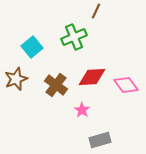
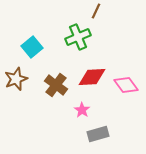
green cross: moved 4 px right
gray rectangle: moved 2 px left, 6 px up
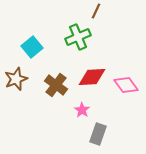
gray rectangle: rotated 55 degrees counterclockwise
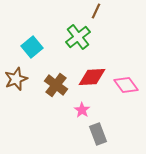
green cross: rotated 15 degrees counterclockwise
gray rectangle: rotated 40 degrees counterclockwise
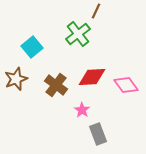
green cross: moved 3 px up
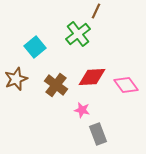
cyan square: moved 3 px right
pink star: rotated 21 degrees counterclockwise
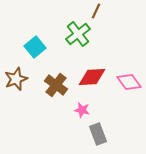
pink diamond: moved 3 px right, 3 px up
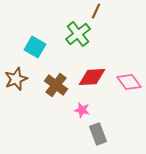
cyan square: rotated 20 degrees counterclockwise
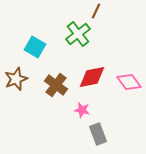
red diamond: rotated 8 degrees counterclockwise
